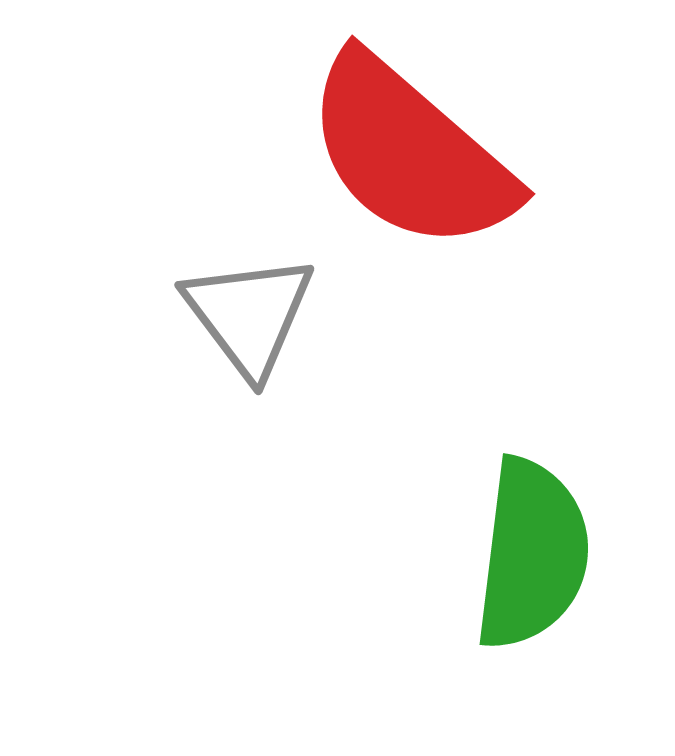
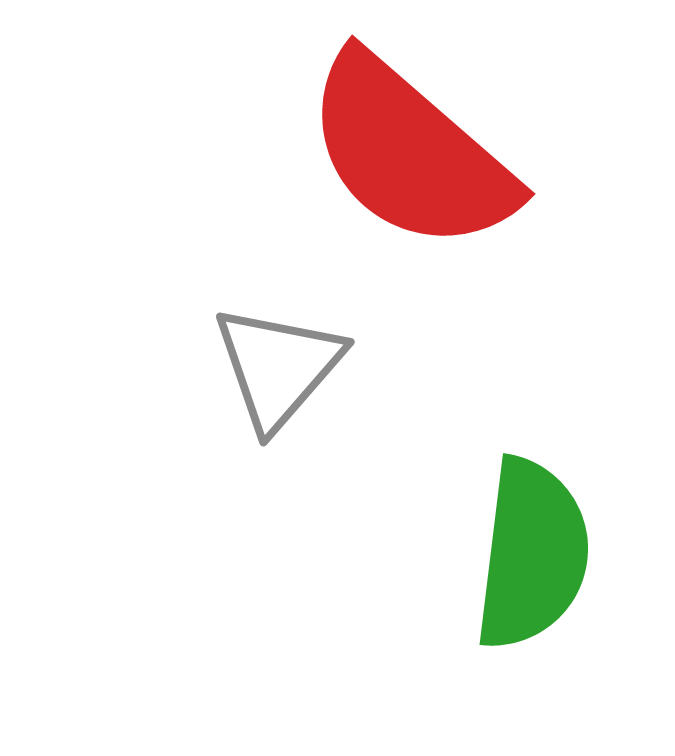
gray triangle: moved 29 px right, 52 px down; rotated 18 degrees clockwise
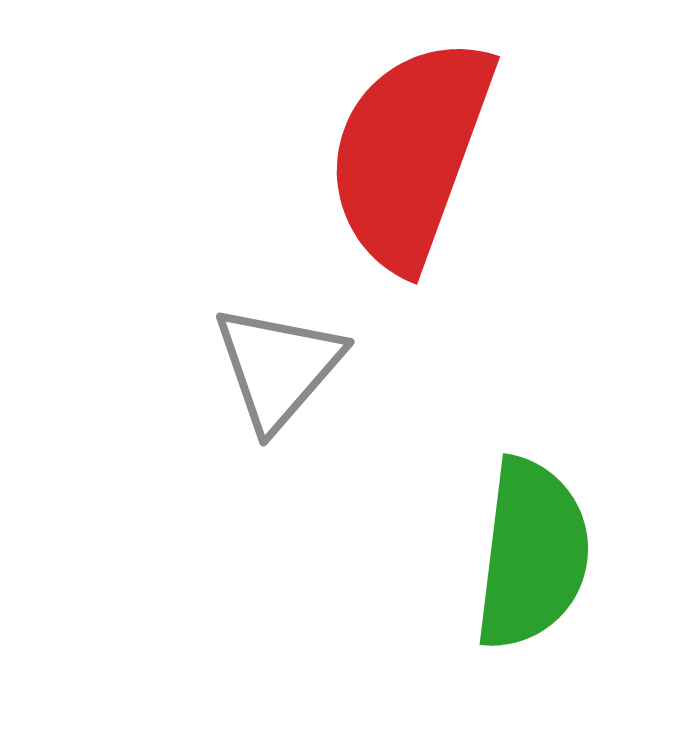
red semicircle: rotated 69 degrees clockwise
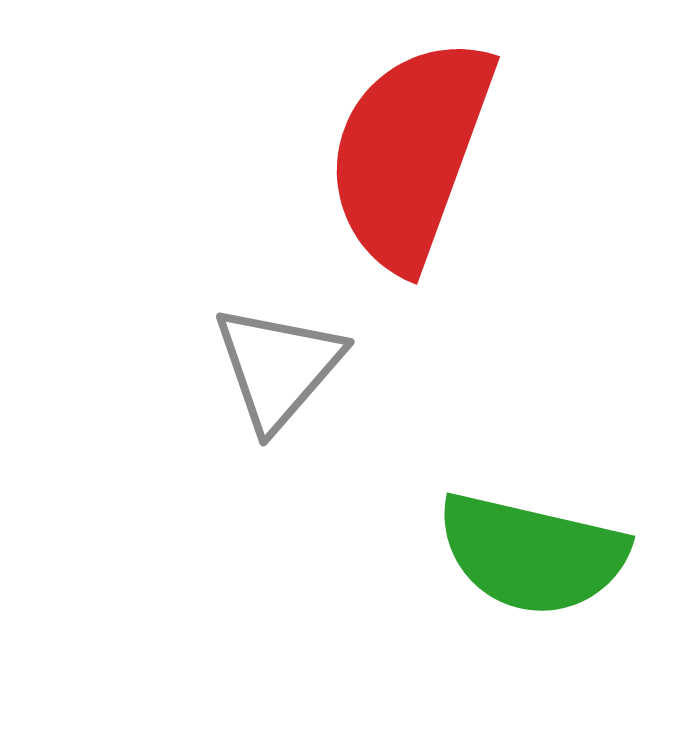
green semicircle: rotated 96 degrees clockwise
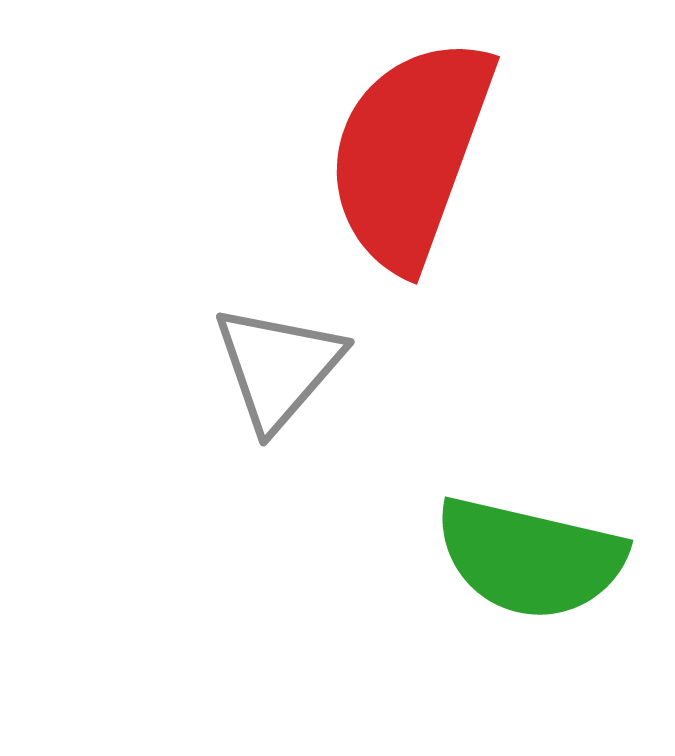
green semicircle: moved 2 px left, 4 px down
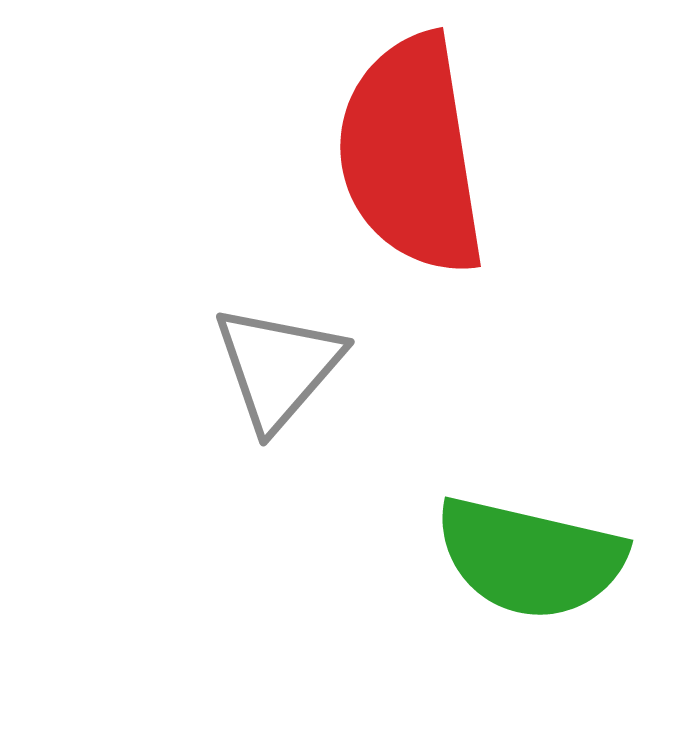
red semicircle: moved 1 px right, 2 px down; rotated 29 degrees counterclockwise
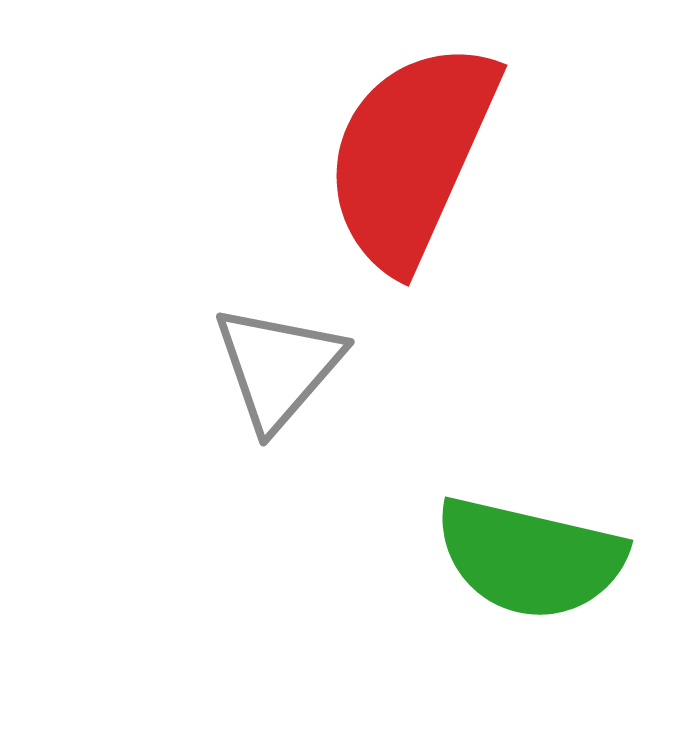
red semicircle: rotated 33 degrees clockwise
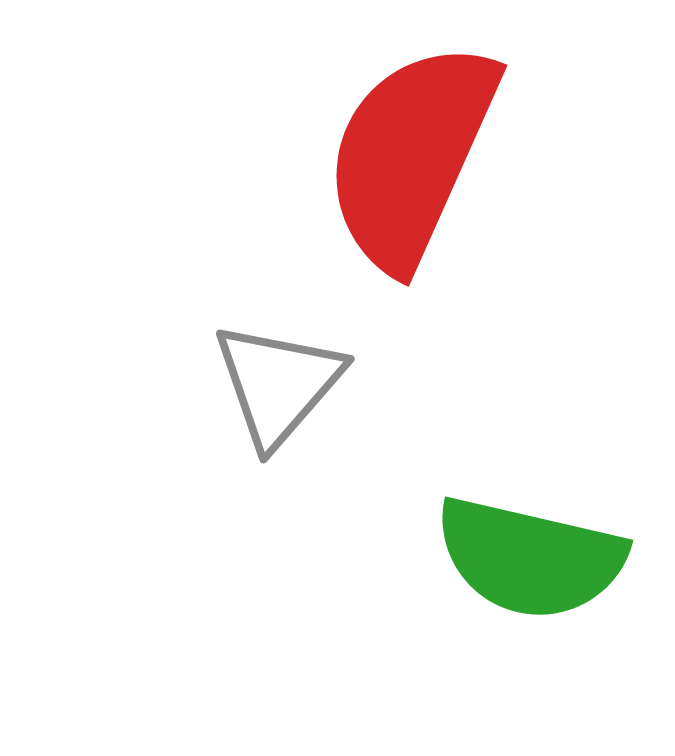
gray triangle: moved 17 px down
